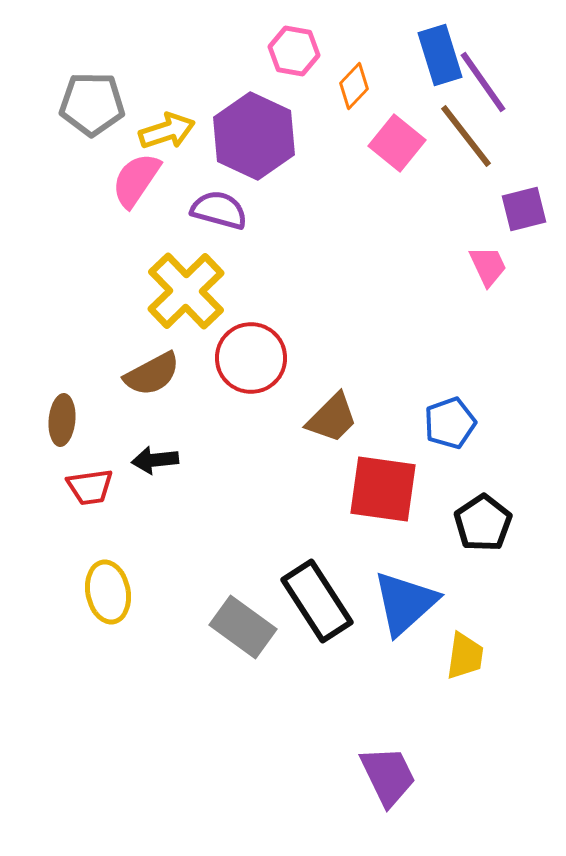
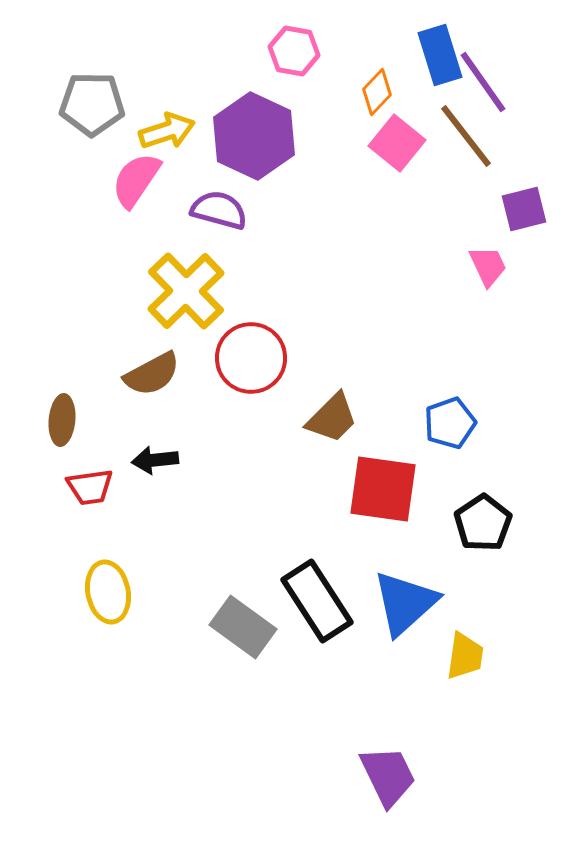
orange diamond: moved 23 px right, 6 px down
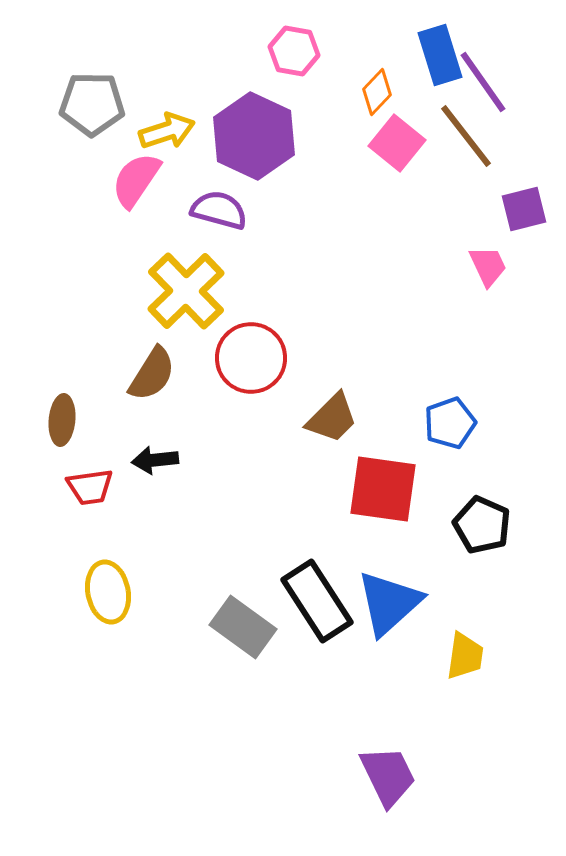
brown semicircle: rotated 30 degrees counterclockwise
black pentagon: moved 1 px left, 2 px down; rotated 14 degrees counterclockwise
blue triangle: moved 16 px left
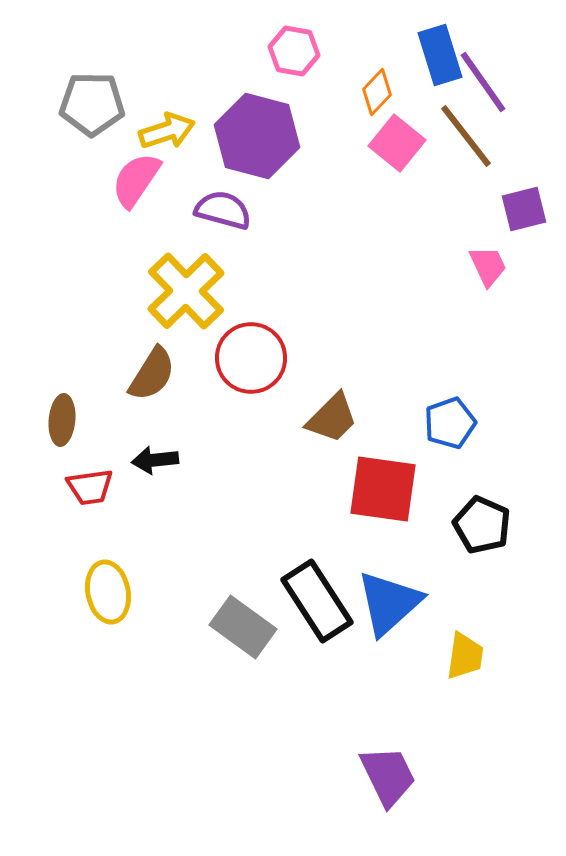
purple hexagon: moved 3 px right; rotated 10 degrees counterclockwise
purple semicircle: moved 4 px right
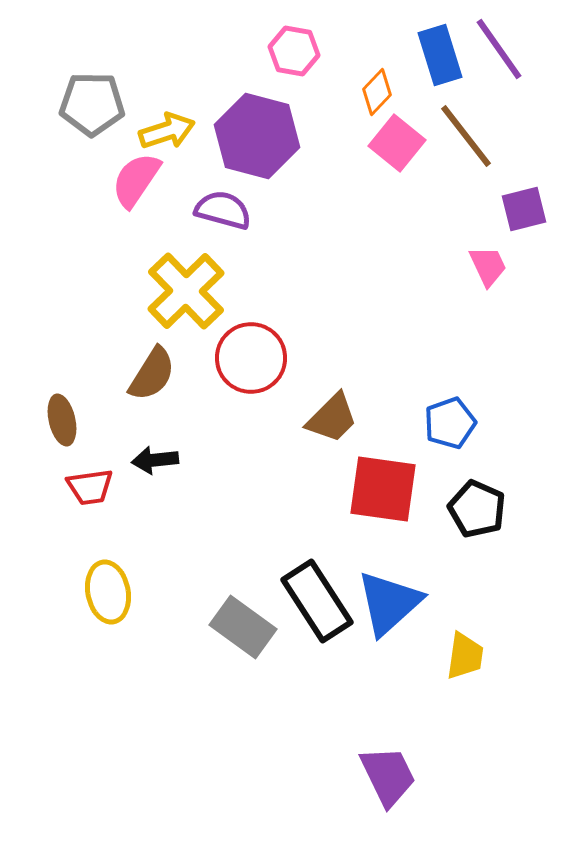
purple line: moved 16 px right, 33 px up
brown ellipse: rotated 18 degrees counterclockwise
black pentagon: moved 5 px left, 16 px up
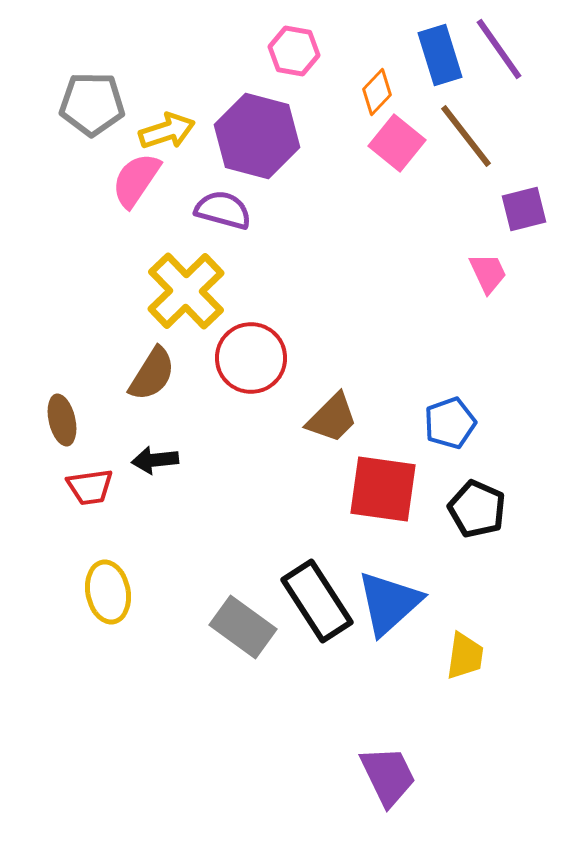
pink trapezoid: moved 7 px down
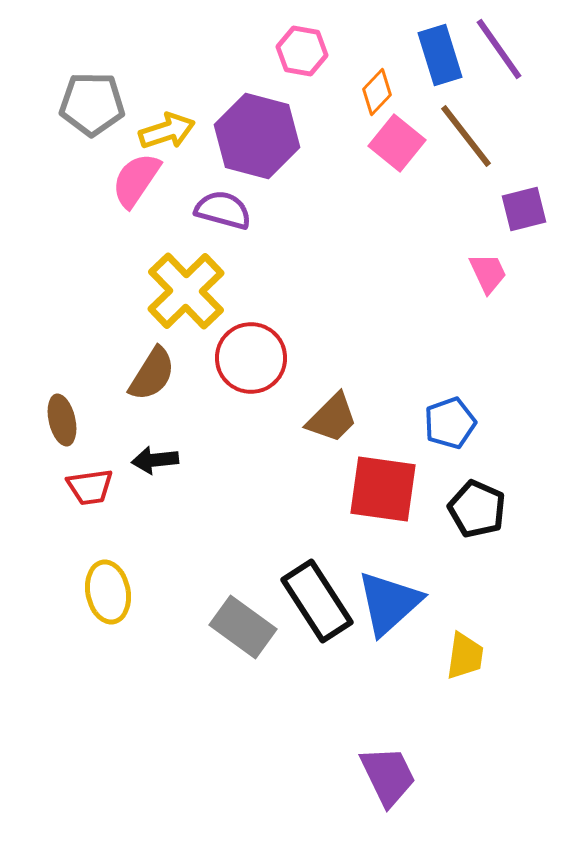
pink hexagon: moved 8 px right
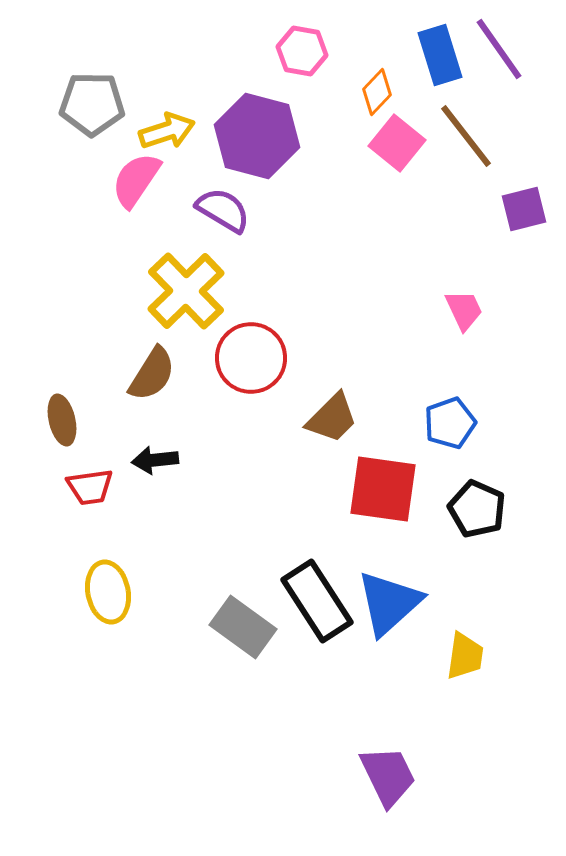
purple semicircle: rotated 16 degrees clockwise
pink trapezoid: moved 24 px left, 37 px down
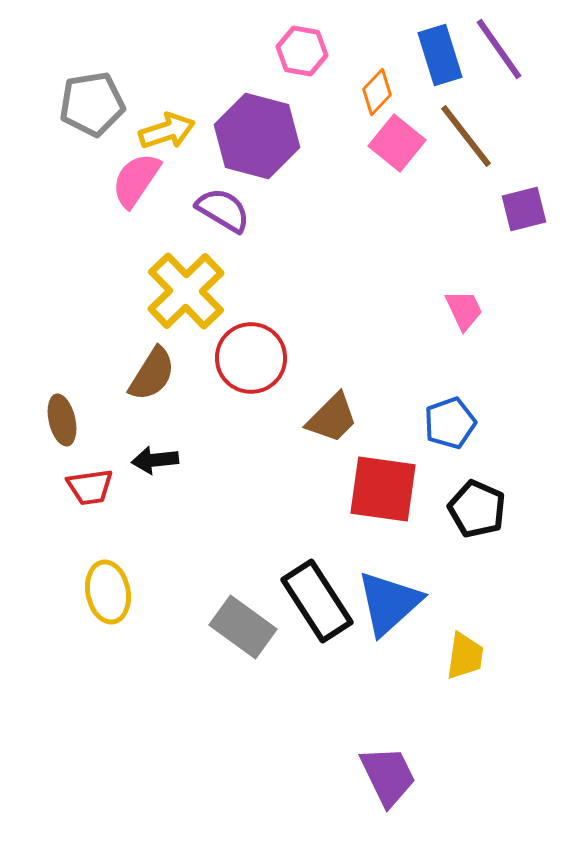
gray pentagon: rotated 10 degrees counterclockwise
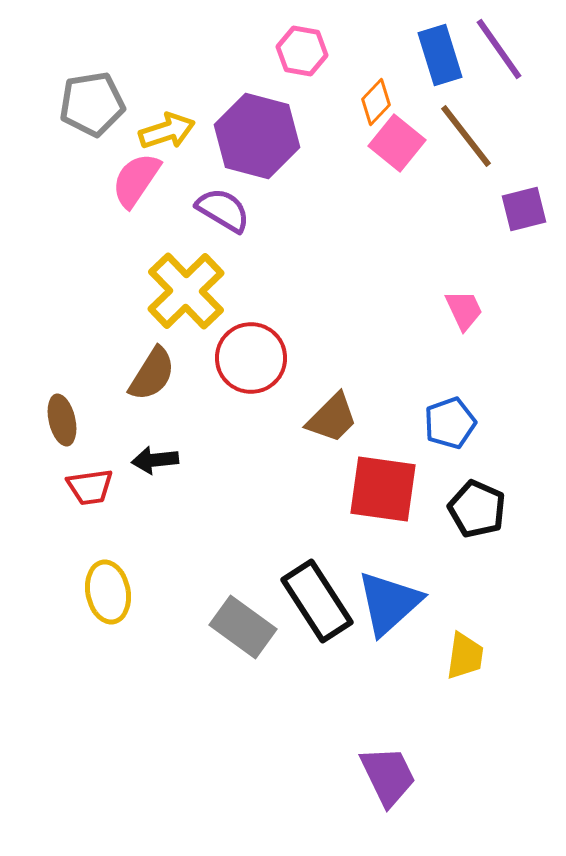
orange diamond: moved 1 px left, 10 px down
